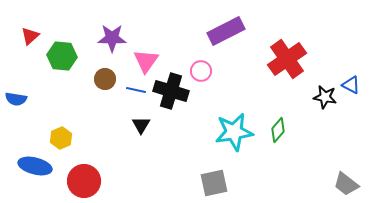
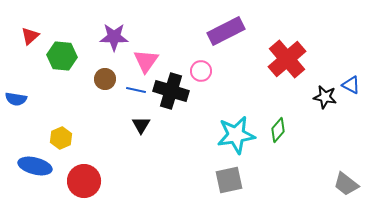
purple star: moved 2 px right, 1 px up
red cross: rotated 6 degrees counterclockwise
cyan star: moved 2 px right, 3 px down
gray square: moved 15 px right, 3 px up
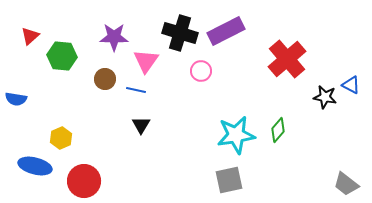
black cross: moved 9 px right, 58 px up
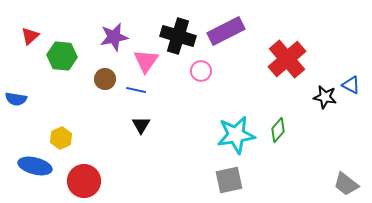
black cross: moved 2 px left, 3 px down
purple star: rotated 12 degrees counterclockwise
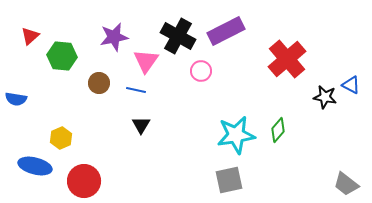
black cross: rotated 12 degrees clockwise
brown circle: moved 6 px left, 4 px down
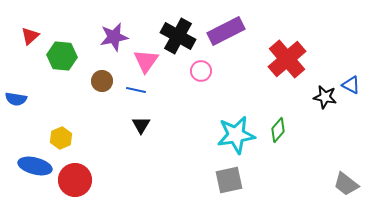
brown circle: moved 3 px right, 2 px up
red circle: moved 9 px left, 1 px up
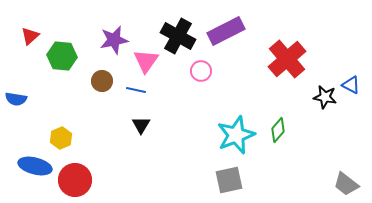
purple star: moved 3 px down
cyan star: rotated 12 degrees counterclockwise
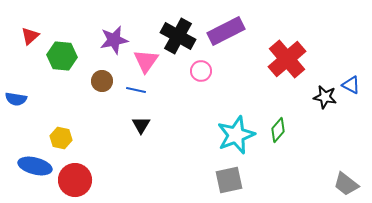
yellow hexagon: rotated 25 degrees counterclockwise
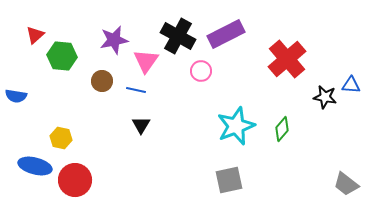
purple rectangle: moved 3 px down
red triangle: moved 5 px right, 1 px up
blue triangle: rotated 24 degrees counterclockwise
blue semicircle: moved 3 px up
green diamond: moved 4 px right, 1 px up
cyan star: moved 9 px up
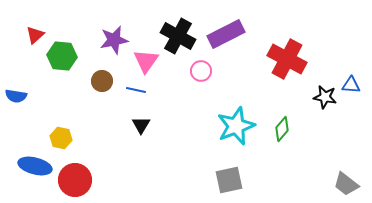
red cross: rotated 21 degrees counterclockwise
